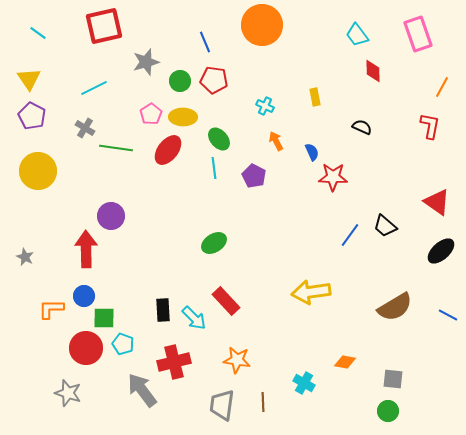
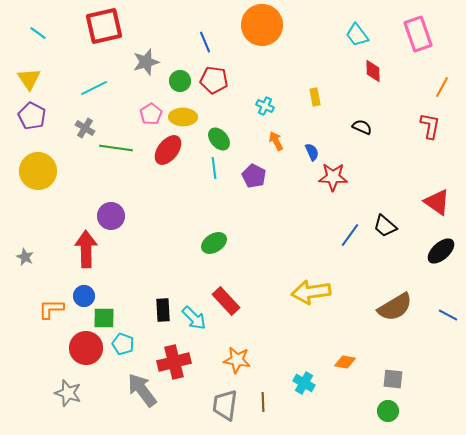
gray trapezoid at (222, 405): moved 3 px right
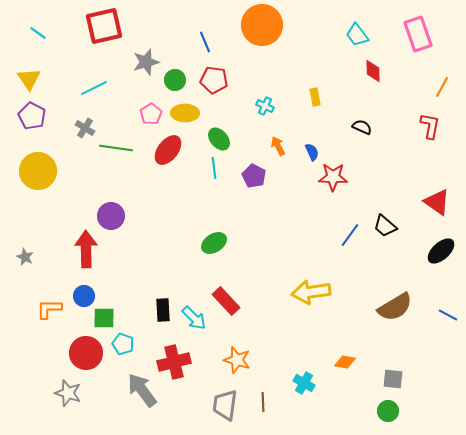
green circle at (180, 81): moved 5 px left, 1 px up
yellow ellipse at (183, 117): moved 2 px right, 4 px up
orange arrow at (276, 141): moved 2 px right, 5 px down
orange L-shape at (51, 309): moved 2 px left
red circle at (86, 348): moved 5 px down
orange star at (237, 360): rotated 8 degrees clockwise
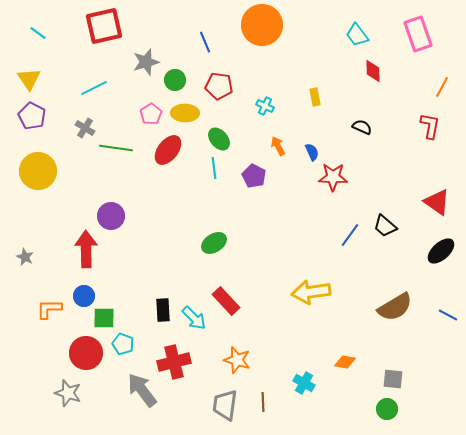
red pentagon at (214, 80): moved 5 px right, 6 px down
green circle at (388, 411): moved 1 px left, 2 px up
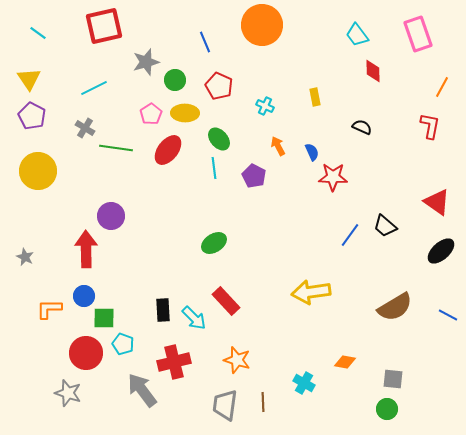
red pentagon at (219, 86): rotated 16 degrees clockwise
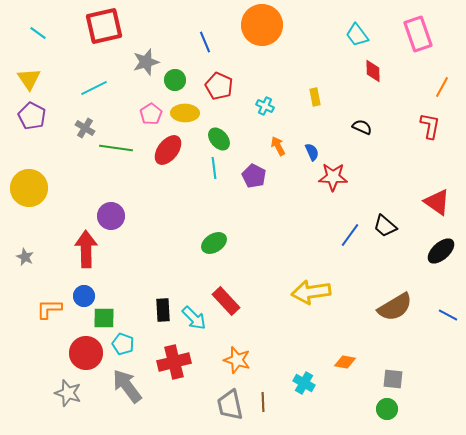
yellow circle at (38, 171): moved 9 px left, 17 px down
gray arrow at (142, 390): moved 15 px left, 4 px up
gray trapezoid at (225, 405): moved 5 px right; rotated 20 degrees counterclockwise
